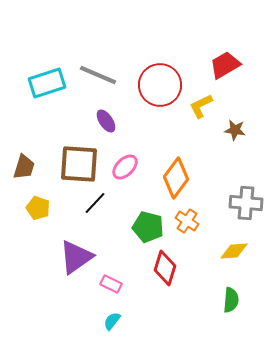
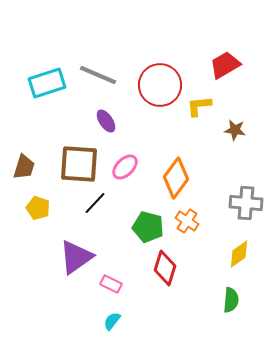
yellow L-shape: moved 2 px left; rotated 20 degrees clockwise
yellow diamond: moved 5 px right, 3 px down; rotated 32 degrees counterclockwise
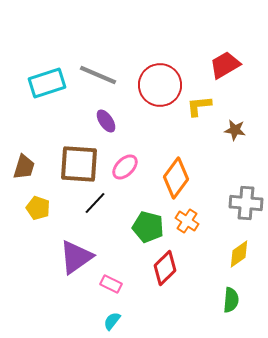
red diamond: rotated 28 degrees clockwise
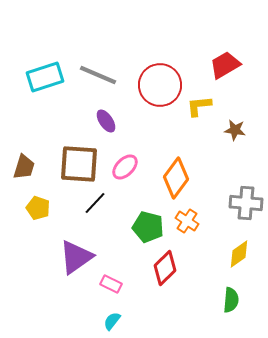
cyan rectangle: moved 2 px left, 6 px up
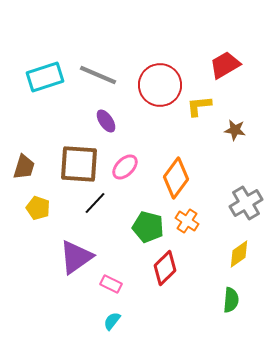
gray cross: rotated 36 degrees counterclockwise
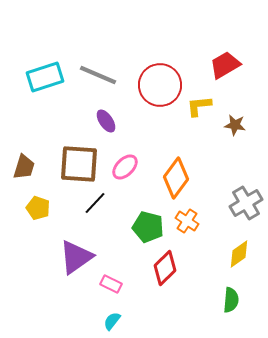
brown star: moved 5 px up
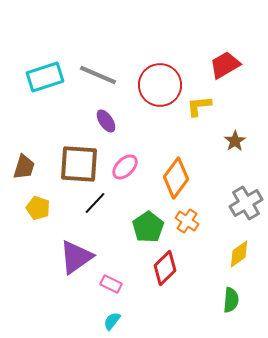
brown star: moved 16 px down; rotated 30 degrees clockwise
green pentagon: rotated 24 degrees clockwise
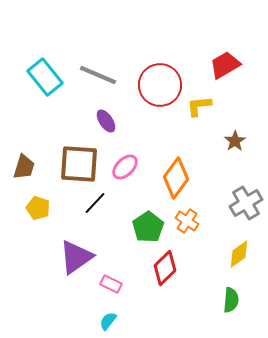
cyan rectangle: rotated 69 degrees clockwise
cyan semicircle: moved 4 px left
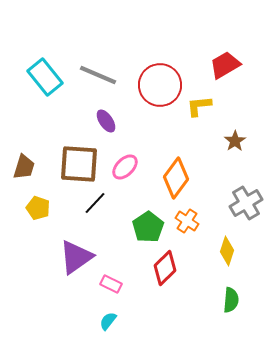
yellow diamond: moved 12 px left, 3 px up; rotated 36 degrees counterclockwise
